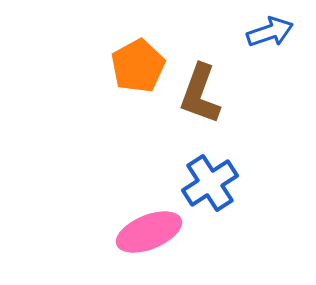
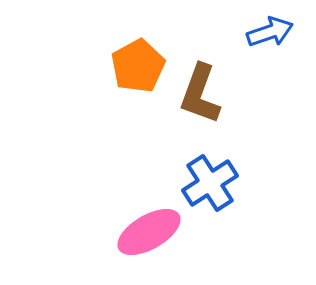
pink ellipse: rotated 8 degrees counterclockwise
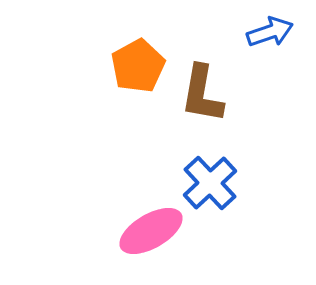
brown L-shape: moved 2 px right; rotated 10 degrees counterclockwise
blue cross: rotated 10 degrees counterclockwise
pink ellipse: moved 2 px right, 1 px up
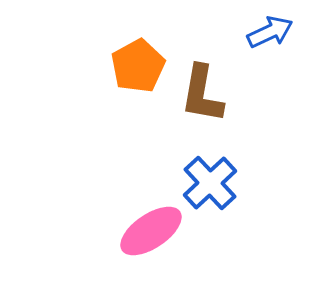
blue arrow: rotated 6 degrees counterclockwise
pink ellipse: rotated 4 degrees counterclockwise
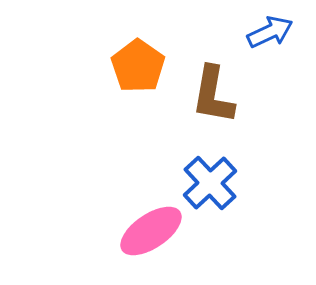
orange pentagon: rotated 8 degrees counterclockwise
brown L-shape: moved 11 px right, 1 px down
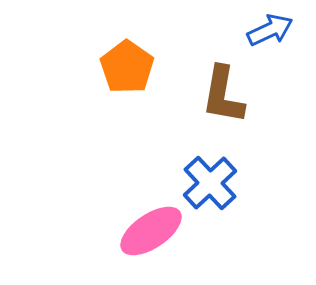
blue arrow: moved 2 px up
orange pentagon: moved 11 px left, 1 px down
brown L-shape: moved 10 px right
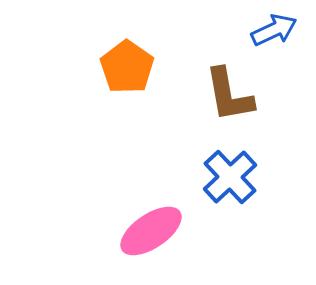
blue arrow: moved 4 px right
brown L-shape: moved 6 px right; rotated 20 degrees counterclockwise
blue cross: moved 20 px right, 6 px up
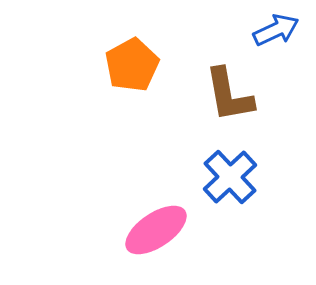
blue arrow: moved 2 px right
orange pentagon: moved 5 px right, 2 px up; rotated 8 degrees clockwise
pink ellipse: moved 5 px right, 1 px up
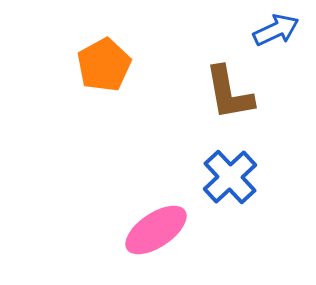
orange pentagon: moved 28 px left
brown L-shape: moved 2 px up
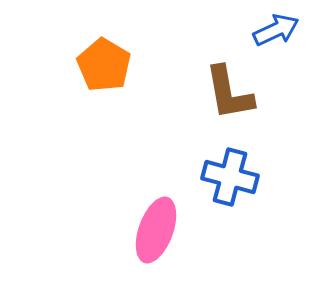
orange pentagon: rotated 12 degrees counterclockwise
blue cross: rotated 32 degrees counterclockwise
pink ellipse: rotated 36 degrees counterclockwise
